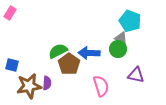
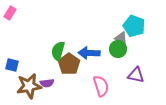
cyan pentagon: moved 4 px right, 5 px down
green semicircle: rotated 48 degrees counterclockwise
purple semicircle: rotated 80 degrees clockwise
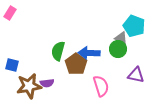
brown pentagon: moved 7 px right
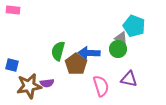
pink rectangle: moved 3 px right, 3 px up; rotated 64 degrees clockwise
purple triangle: moved 7 px left, 4 px down
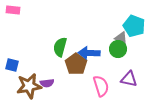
green semicircle: moved 2 px right, 4 px up
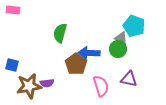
green semicircle: moved 14 px up
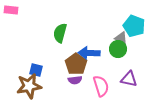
pink rectangle: moved 2 px left
blue square: moved 24 px right, 5 px down
purple semicircle: moved 28 px right, 3 px up
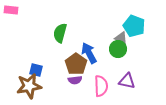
blue arrow: rotated 60 degrees clockwise
purple triangle: moved 2 px left, 2 px down
pink semicircle: rotated 15 degrees clockwise
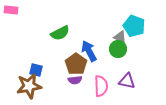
green semicircle: rotated 132 degrees counterclockwise
gray triangle: moved 1 px left, 1 px up
blue arrow: moved 2 px up
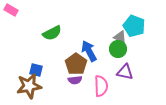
pink rectangle: rotated 24 degrees clockwise
green semicircle: moved 8 px left
purple triangle: moved 2 px left, 9 px up
